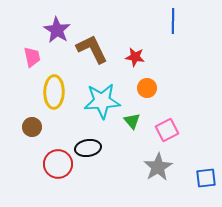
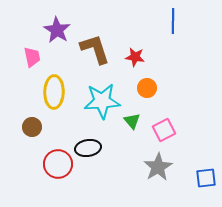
brown L-shape: moved 3 px right; rotated 8 degrees clockwise
pink square: moved 3 px left
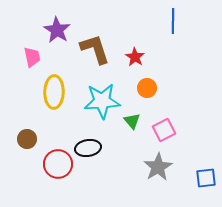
red star: rotated 24 degrees clockwise
brown circle: moved 5 px left, 12 px down
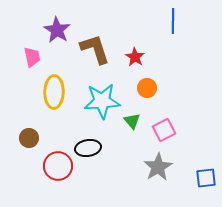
brown circle: moved 2 px right, 1 px up
red circle: moved 2 px down
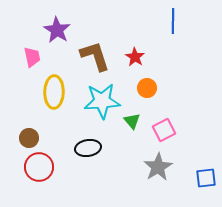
brown L-shape: moved 7 px down
red circle: moved 19 px left, 1 px down
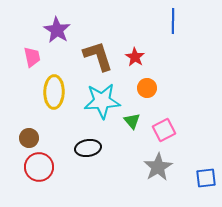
brown L-shape: moved 3 px right
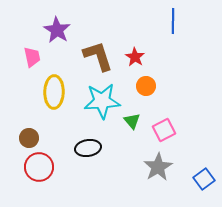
orange circle: moved 1 px left, 2 px up
blue square: moved 2 px left, 1 px down; rotated 30 degrees counterclockwise
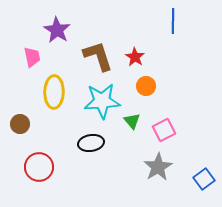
brown circle: moved 9 px left, 14 px up
black ellipse: moved 3 px right, 5 px up
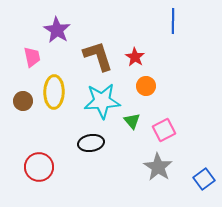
brown circle: moved 3 px right, 23 px up
gray star: rotated 8 degrees counterclockwise
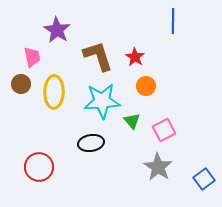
brown circle: moved 2 px left, 17 px up
